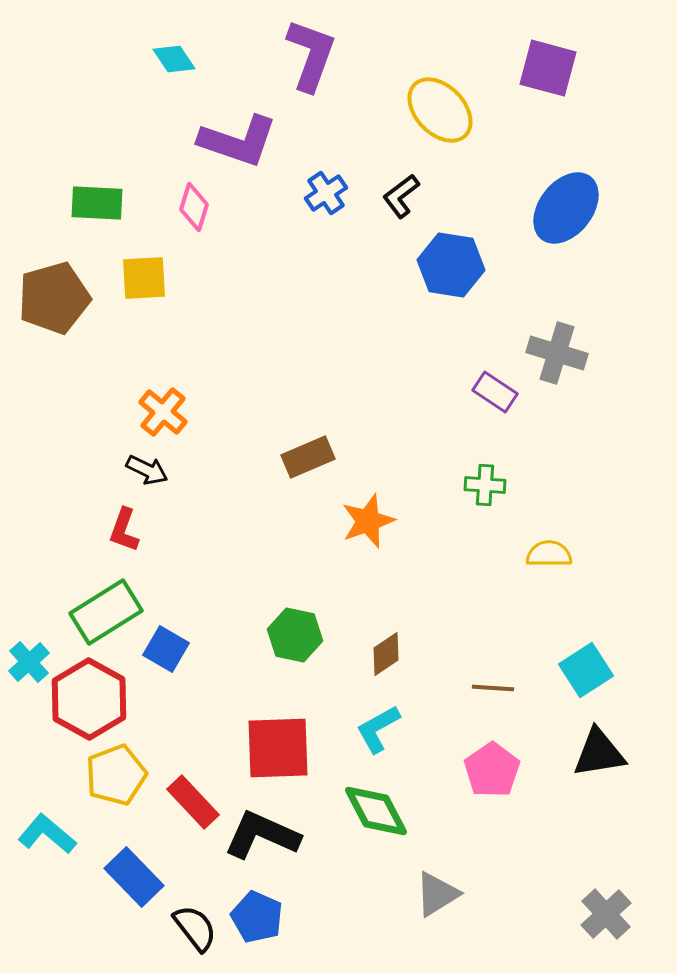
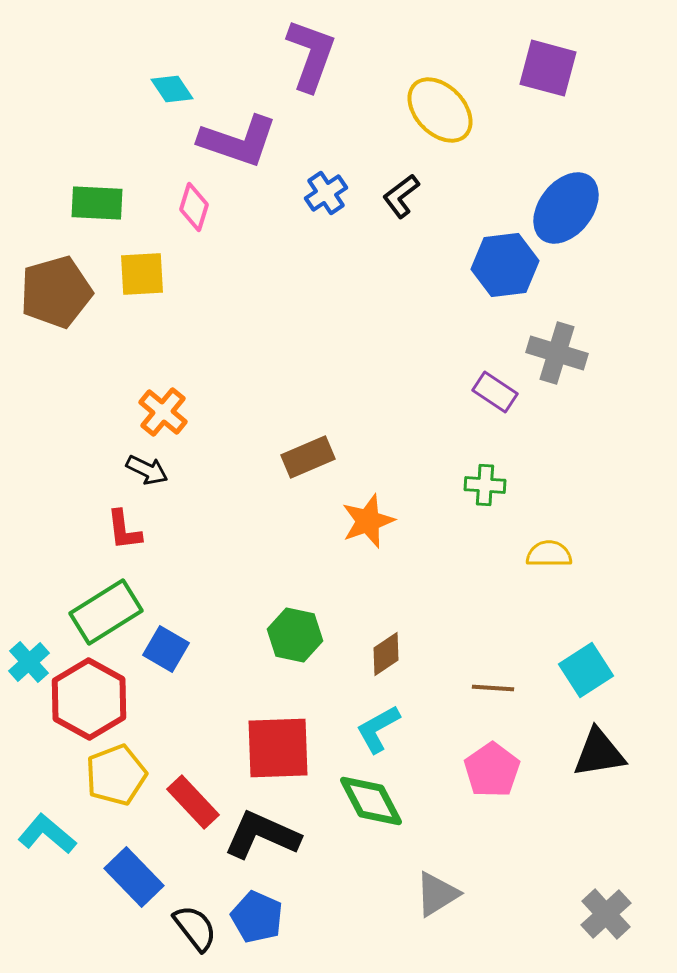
cyan diamond at (174, 59): moved 2 px left, 30 px down
blue hexagon at (451, 265): moved 54 px right; rotated 16 degrees counterclockwise
yellow square at (144, 278): moved 2 px left, 4 px up
brown pentagon at (54, 298): moved 2 px right, 6 px up
red L-shape at (124, 530): rotated 27 degrees counterclockwise
green diamond at (376, 811): moved 5 px left, 10 px up
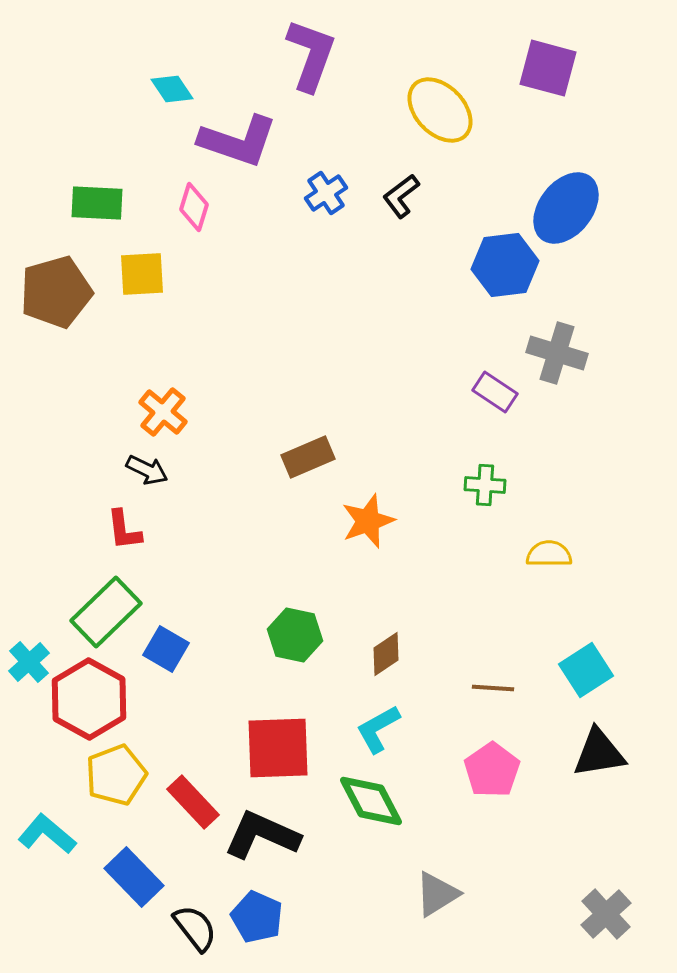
green rectangle at (106, 612): rotated 12 degrees counterclockwise
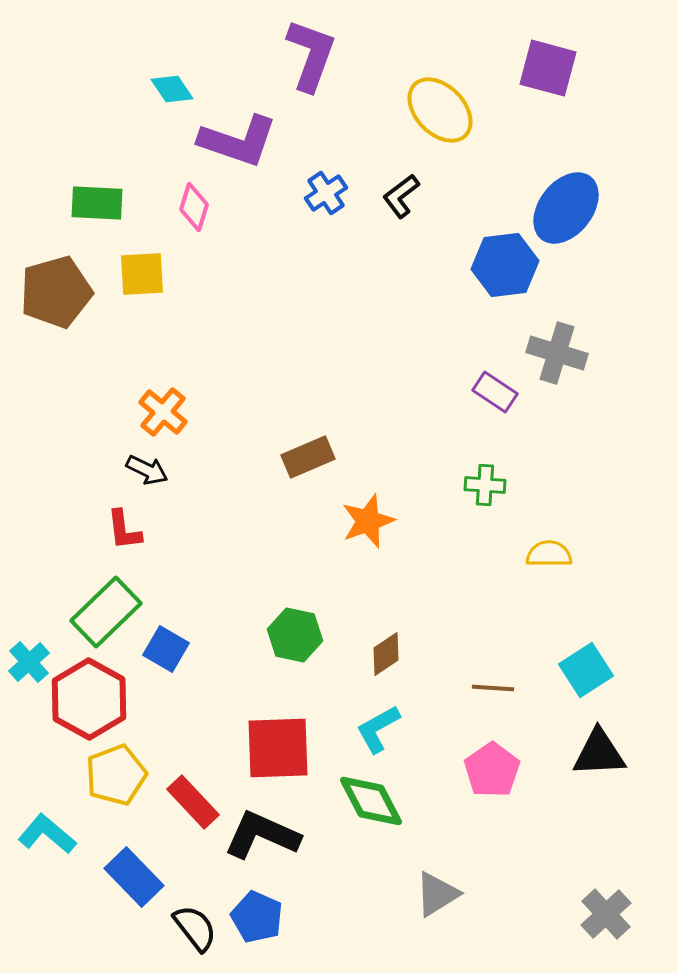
black triangle at (599, 753): rotated 6 degrees clockwise
